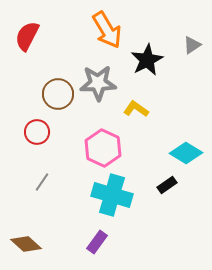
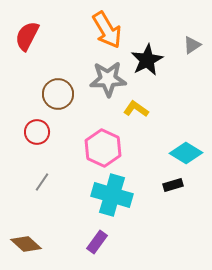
gray star: moved 10 px right, 4 px up
black rectangle: moved 6 px right; rotated 18 degrees clockwise
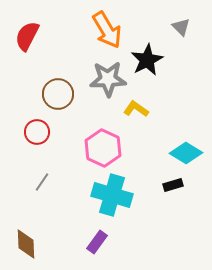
gray triangle: moved 11 px left, 18 px up; rotated 42 degrees counterclockwise
brown diamond: rotated 44 degrees clockwise
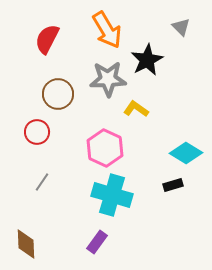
red semicircle: moved 20 px right, 3 px down
pink hexagon: moved 2 px right
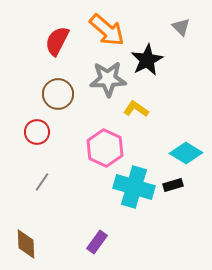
orange arrow: rotated 18 degrees counterclockwise
red semicircle: moved 10 px right, 2 px down
cyan cross: moved 22 px right, 8 px up
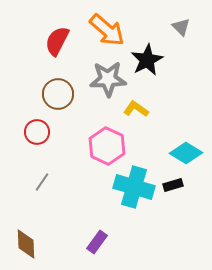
pink hexagon: moved 2 px right, 2 px up
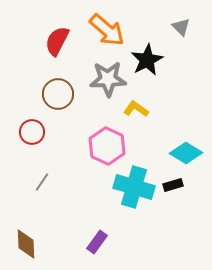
red circle: moved 5 px left
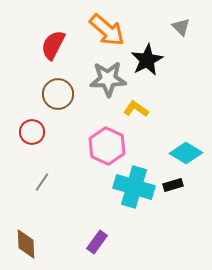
red semicircle: moved 4 px left, 4 px down
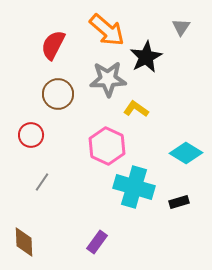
gray triangle: rotated 18 degrees clockwise
black star: moved 1 px left, 3 px up
red circle: moved 1 px left, 3 px down
black rectangle: moved 6 px right, 17 px down
brown diamond: moved 2 px left, 2 px up
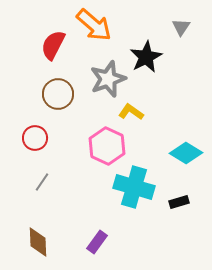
orange arrow: moved 13 px left, 5 px up
gray star: rotated 18 degrees counterclockwise
yellow L-shape: moved 5 px left, 3 px down
red circle: moved 4 px right, 3 px down
brown diamond: moved 14 px right
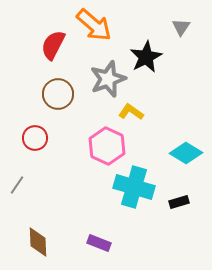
gray line: moved 25 px left, 3 px down
purple rectangle: moved 2 px right, 1 px down; rotated 75 degrees clockwise
